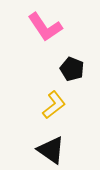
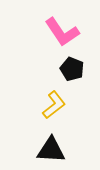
pink L-shape: moved 17 px right, 5 px down
black triangle: rotated 32 degrees counterclockwise
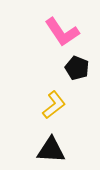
black pentagon: moved 5 px right, 1 px up
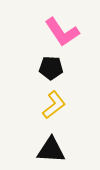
black pentagon: moved 26 px left; rotated 20 degrees counterclockwise
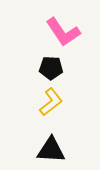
pink L-shape: moved 1 px right
yellow L-shape: moved 3 px left, 3 px up
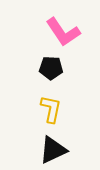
yellow L-shape: moved 7 px down; rotated 40 degrees counterclockwise
black triangle: moved 2 px right; rotated 28 degrees counterclockwise
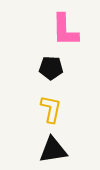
pink L-shape: moved 2 px right, 2 px up; rotated 33 degrees clockwise
black triangle: rotated 16 degrees clockwise
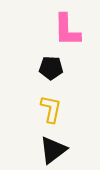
pink L-shape: moved 2 px right
black triangle: rotated 28 degrees counterclockwise
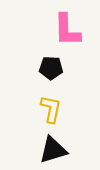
black triangle: rotated 20 degrees clockwise
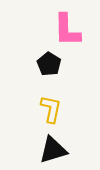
black pentagon: moved 2 px left, 4 px up; rotated 30 degrees clockwise
